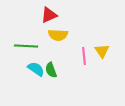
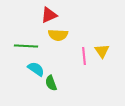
green semicircle: moved 13 px down
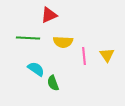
yellow semicircle: moved 5 px right, 7 px down
green line: moved 2 px right, 8 px up
yellow triangle: moved 5 px right, 4 px down
green semicircle: moved 2 px right
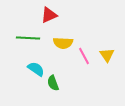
yellow semicircle: moved 1 px down
pink line: rotated 24 degrees counterclockwise
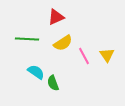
red triangle: moved 7 px right, 2 px down
green line: moved 1 px left, 1 px down
yellow semicircle: rotated 36 degrees counterclockwise
cyan semicircle: moved 3 px down
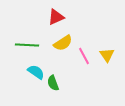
green line: moved 6 px down
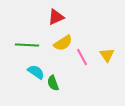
pink line: moved 2 px left, 1 px down
